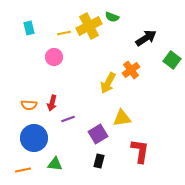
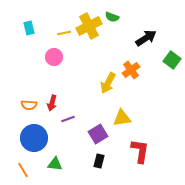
orange line: rotated 70 degrees clockwise
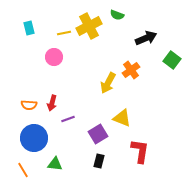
green semicircle: moved 5 px right, 2 px up
black arrow: rotated 10 degrees clockwise
yellow triangle: rotated 30 degrees clockwise
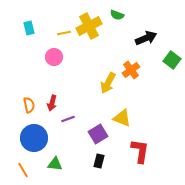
orange semicircle: rotated 105 degrees counterclockwise
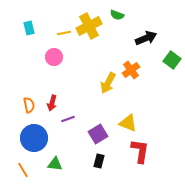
yellow triangle: moved 6 px right, 5 px down
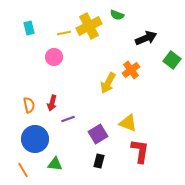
blue circle: moved 1 px right, 1 px down
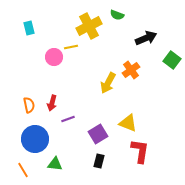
yellow line: moved 7 px right, 14 px down
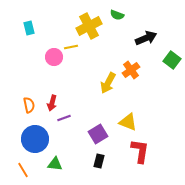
purple line: moved 4 px left, 1 px up
yellow triangle: moved 1 px up
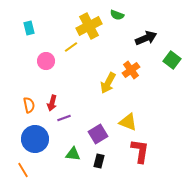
yellow line: rotated 24 degrees counterclockwise
pink circle: moved 8 px left, 4 px down
green triangle: moved 18 px right, 10 px up
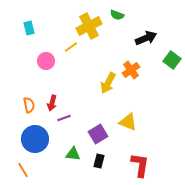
red L-shape: moved 14 px down
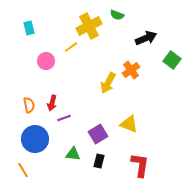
yellow triangle: moved 1 px right, 2 px down
